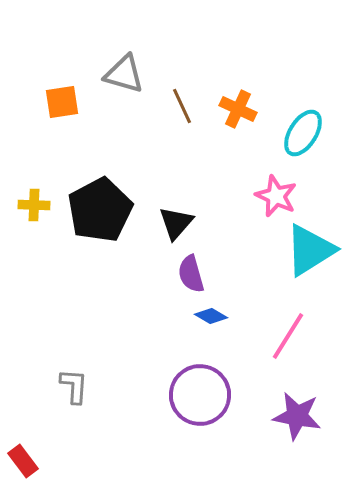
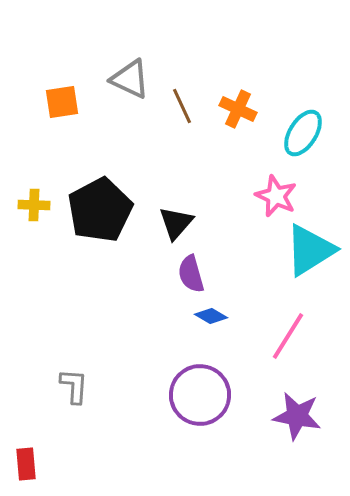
gray triangle: moved 6 px right, 5 px down; rotated 9 degrees clockwise
red rectangle: moved 3 px right, 3 px down; rotated 32 degrees clockwise
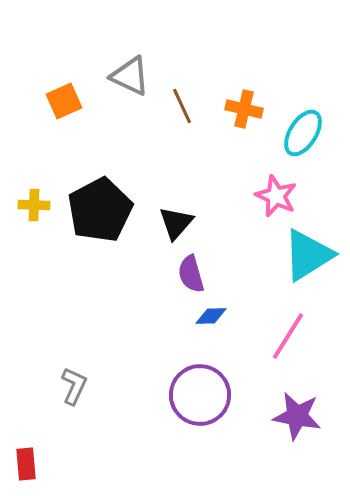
gray triangle: moved 3 px up
orange square: moved 2 px right, 1 px up; rotated 15 degrees counterclockwise
orange cross: moved 6 px right; rotated 12 degrees counterclockwise
cyan triangle: moved 2 px left, 5 px down
blue diamond: rotated 32 degrees counterclockwise
gray L-shape: rotated 21 degrees clockwise
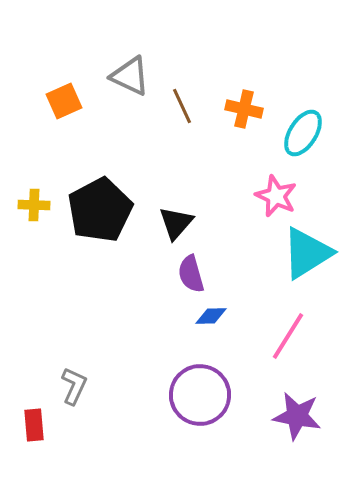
cyan triangle: moved 1 px left, 2 px up
red rectangle: moved 8 px right, 39 px up
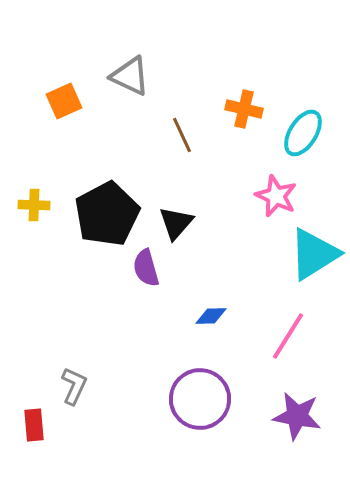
brown line: moved 29 px down
black pentagon: moved 7 px right, 4 px down
cyan triangle: moved 7 px right, 1 px down
purple semicircle: moved 45 px left, 6 px up
purple circle: moved 4 px down
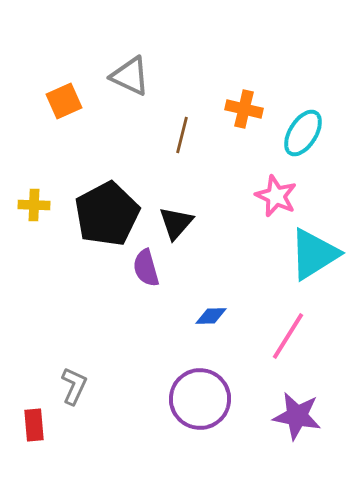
brown line: rotated 39 degrees clockwise
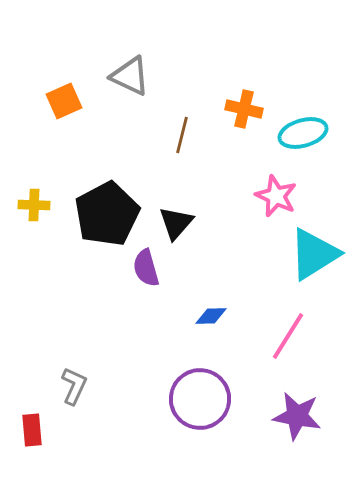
cyan ellipse: rotated 42 degrees clockwise
red rectangle: moved 2 px left, 5 px down
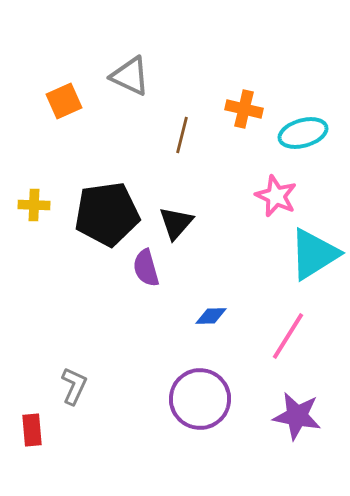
black pentagon: rotated 20 degrees clockwise
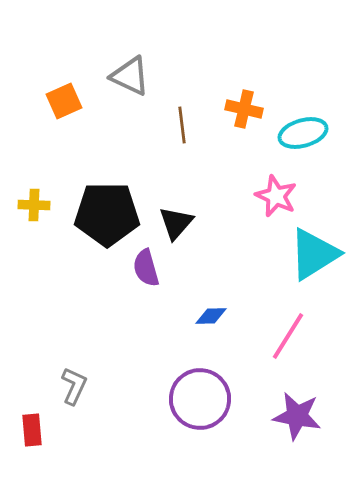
brown line: moved 10 px up; rotated 21 degrees counterclockwise
black pentagon: rotated 8 degrees clockwise
